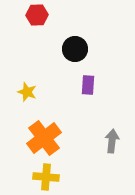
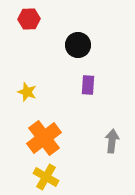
red hexagon: moved 8 px left, 4 px down
black circle: moved 3 px right, 4 px up
yellow cross: rotated 25 degrees clockwise
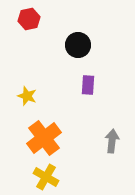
red hexagon: rotated 10 degrees counterclockwise
yellow star: moved 4 px down
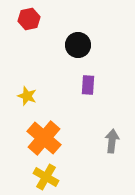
orange cross: rotated 12 degrees counterclockwise
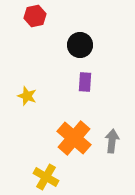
red hexagon: moved 6 px right, 3 px up
black circle: moved 2 px right
purple rectangle: moved 3 px left, 3 px up
orange cross: moved 30 px right
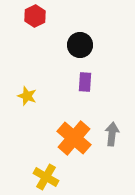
red hexagon: rotated 15 degrees counterclockwise
gray arrow: moved 7 px up
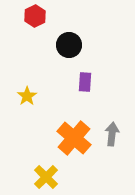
black circle: moved 11 px left
yellow star: rotated 18 degrees clockwise
yellow cross: rotated 15 degrees clockwise
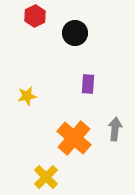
black circle: moved 6 px right, 12 px up
purple rectangle: moved 3 px right, 2 px down
yellow star: rotated 24 degrees clockwise
gray arrow: moved 3 px right, 5 px up
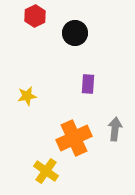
orange cross: rotated 24 degrees clockwise
yellow cross: moved 6 px up; rotated 10 degrees counterclockwise
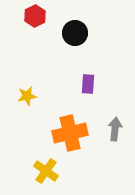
orange cross: moved 4 px left, 5 px up; rotated 12 degrees clockwise
